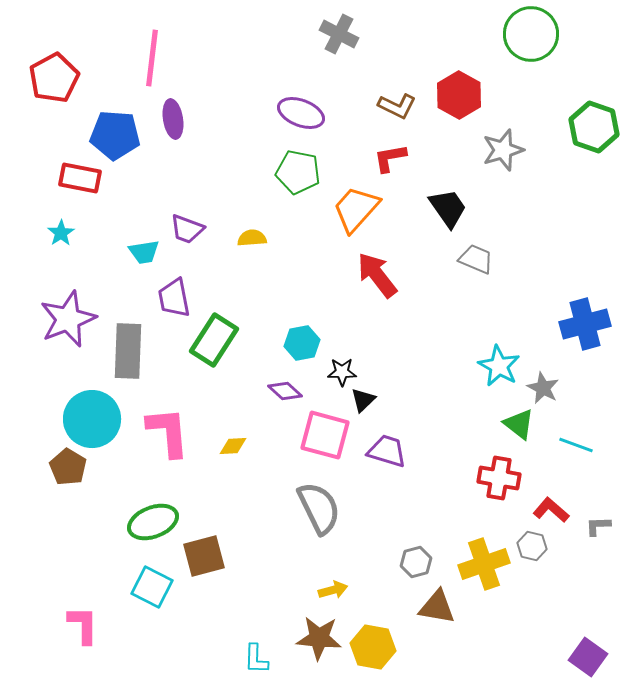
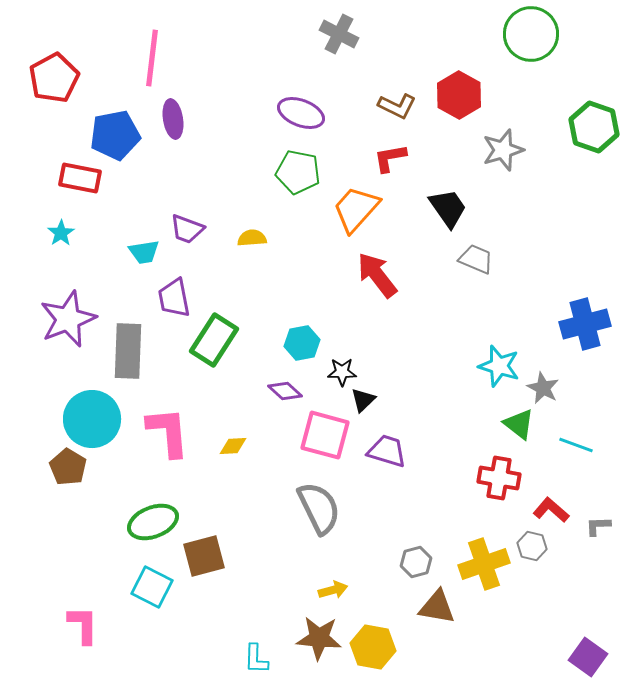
blue pentagon at (115, 135): rotated 15 degrees counterclockwise
cyan star at (499, 366): rotated 12 degrees counterclockwise
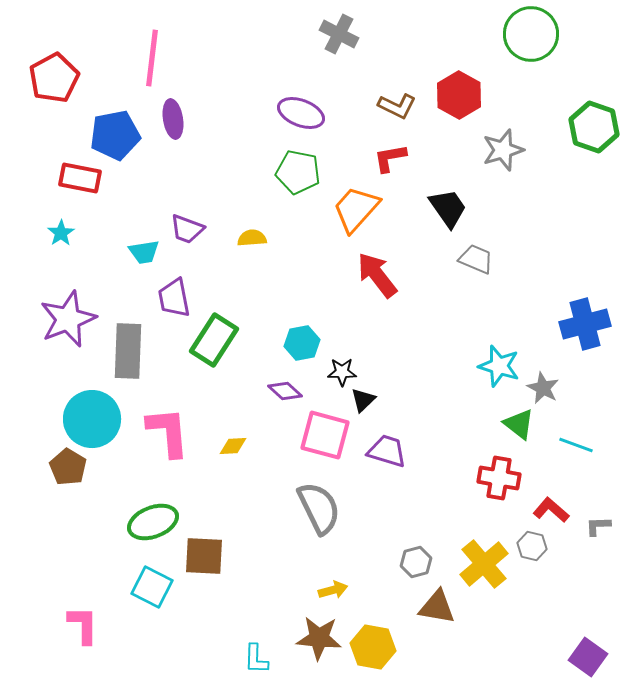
brown square at (204, 556): rotated 18 degrees clockwise
yellow cross at (484, 564): rotated 21 degrees counterclockwise
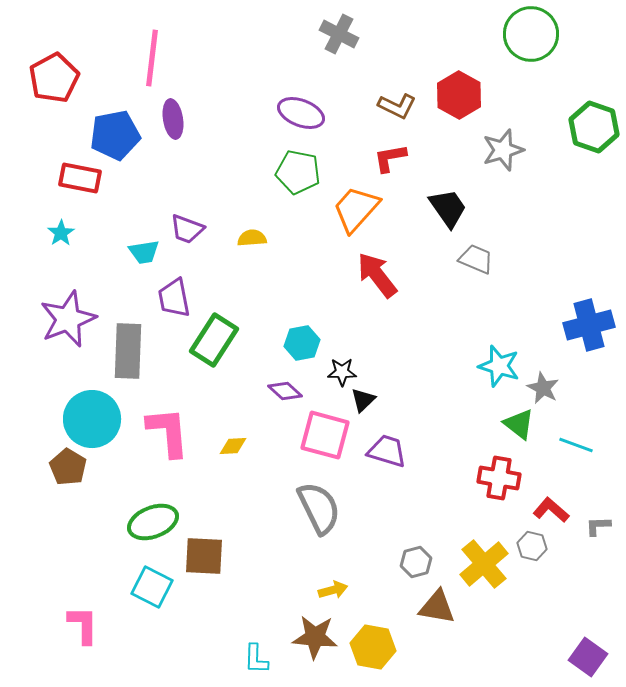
blue cross at (585, 324): moved 4 px right, 1 px down
brown star at (319, 638): moved 4 px left, 1 px up
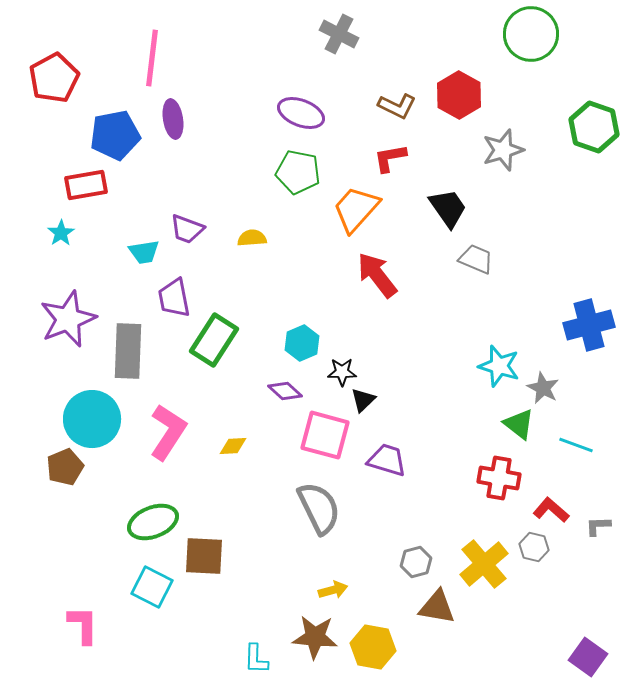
red rectangle at (80, 178): moved 6 px right, 7 px down; rotated 21 degrees counterclockwise
cyan hexagon at (302, 343): rotated 12 degrees counterclockwise
pink L-shape at (168, 432): rotated 38 degrees clockwise
purple trapezoid at (387, 451): moved 9 px down
brown pentagon at (68, 467): moved 3 px left; rotated 18 degrees clockwise
gray hexagon at (532, 546): moved 2 px right, 1 px down
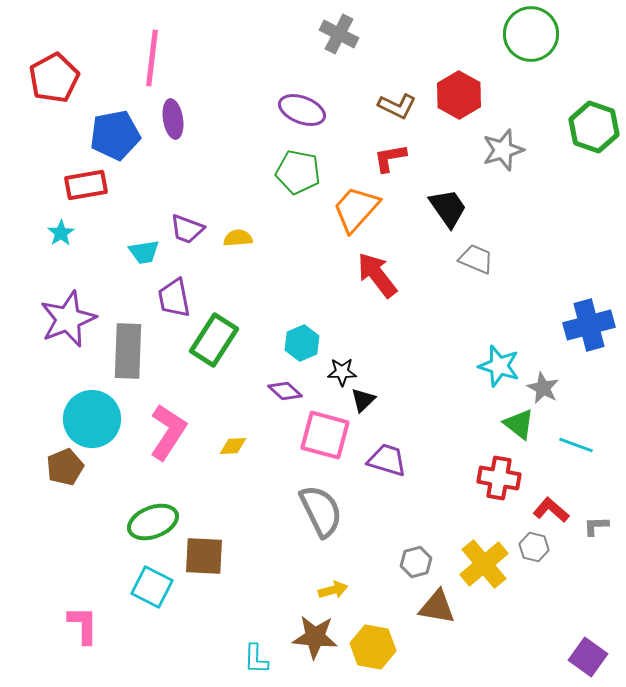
purple ellipse at (301, 113): moved 1 px right, 3 px up
yellow semicircle at (252, 238): moved 14 px left
gray semicircle at (319, 508): moved 2 px right, 3 px down
gray L-shape at (598, 526): moved 2 px left
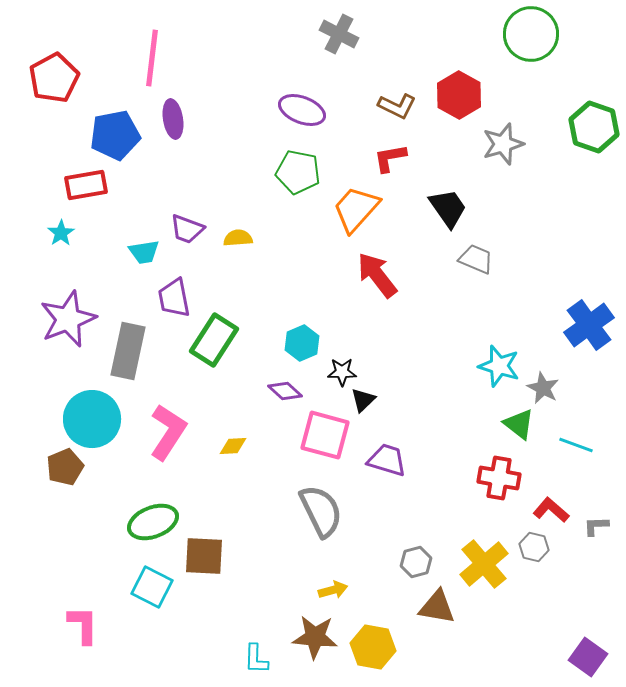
gray star at (503, 150): moved 6 px up
blue cross at (589, 325): rotated 21 degrees counterclockwise
gray rectangle at (128, 351): rotated 10 degrees clockwise
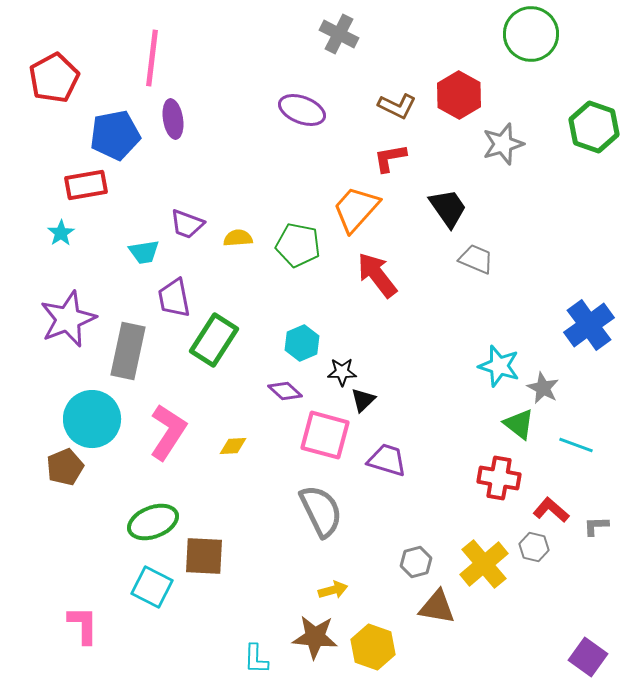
green pentagon at (298, 172): moved 73 px down
purple trapezoid at (187, 229): moved 5 px up
yellow hexagon at (373, 647): rotated 9 degrees clockwise
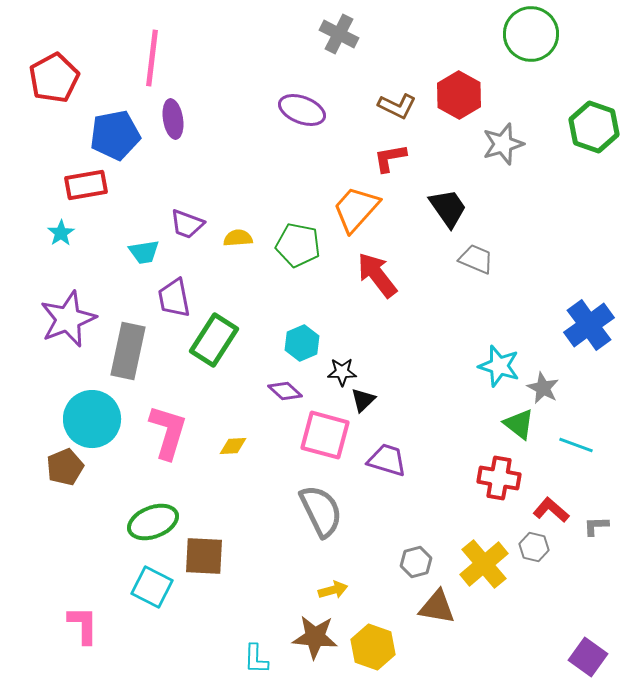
pink L-shape at (168, 432): rotated 16 degrees counterclockwise
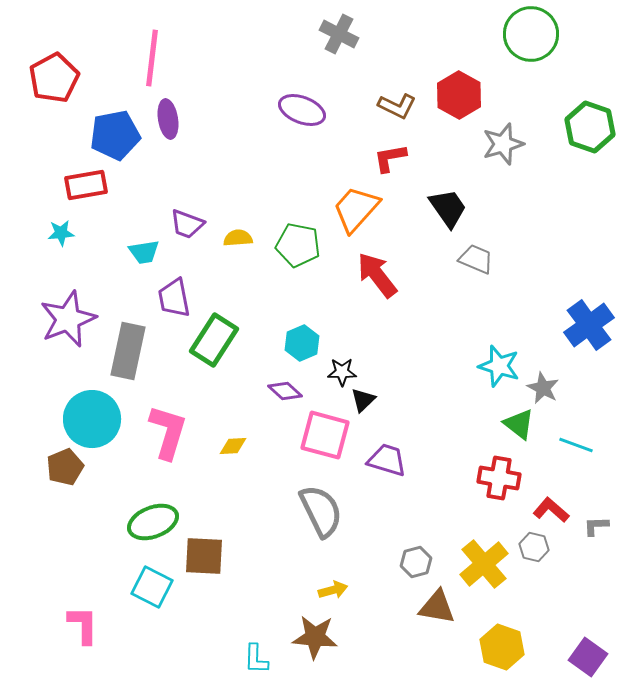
purple ellipse at (173, 119): moved 5 px left
green hexagon at (594, 127): moved 4 px left
cyan star at (61, 233): rotated 28 degrees clockwise
yellow hexagon at (373, 647): moved 129 px right
